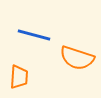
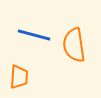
orange semicircle: moved 3 px left, 13 px up; rotated 64 degrees clockwise
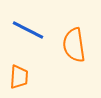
blue line: moved 6 px left, 5 px up; rotated 12 degrees clockwise
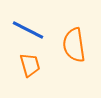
orange trapezoid: moved 11 px right, 12 px up; rotated 20 degrees counterclockwise
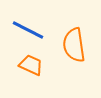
orange trapezoid: moved 1 px right; rotated 50 degrees counterclockwise
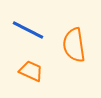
orange trapezoid: moved 6 px down
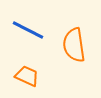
orange trapezoid: moved 4 px left, 5 px down
